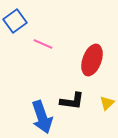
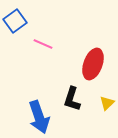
red ellipse: moved 1 px right, 4 px down
black L-shape: moved 2 px up; rotated 100 degrees clockwise
blue arrow: moved 3 px left
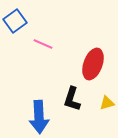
yellow triangle: rotated 28 degrees clockwise
blue arrow: rotated 16 degrees clockwise
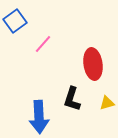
pink line: rotated 72 degrees counterclockwise
red ellipse: rotated 28 degrees counterclockwise
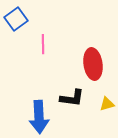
blue square: moved 1 px right, 2 px up
pink line: rotated 42 degrees counterclockwise
black L-shape: moved 1 px up; rotated 100 degrees counterclockwise
yellow triangle: moved 1 px down
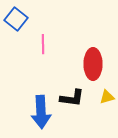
blue square: rotated 15 degrees counterclockwise
red ellipse: rotated 8 degrees clockwise
yellow triangle: moved 7 px up
blue arrow: moved 2 px right, 5 px up
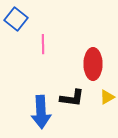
yellow triangle: rotated 14 degrees counterclockwise
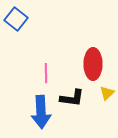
pink line: moved 3 px right, 29 px down
yellow triangle: moved 4 px up; rotated 14 degrees counterclockwise
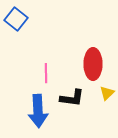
blue arrow: moved 3 px left, 1 px up
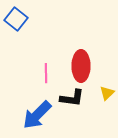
red ellipse: moved 12 px left, 2 px down
blue arrow: moved 1 px left, 4 px down; rotated 48 degrees clockwise
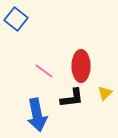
pink line: moved 2 px left, 2 px up; rotated 54 degrees counterclockwise
yellow triangle: moved 2 px left
black L-shape: rotated 15 degrees counterclockwise
blue arrow: rotated 56 degrees counterclockwise
